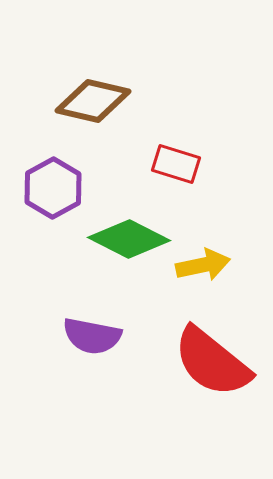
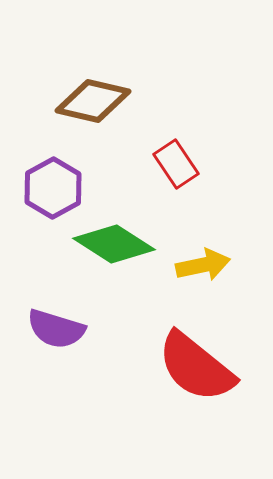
red rectangle: rotated 39 degrees clockwise
green diamond: moved 15 px left, 5 px down; rotated 6 degrees clockwise
purple semicircle: moved 36 px left, 7 px up; rotated 6 degrees clockwise
red semicircle: moved 16 px left, 5 px down
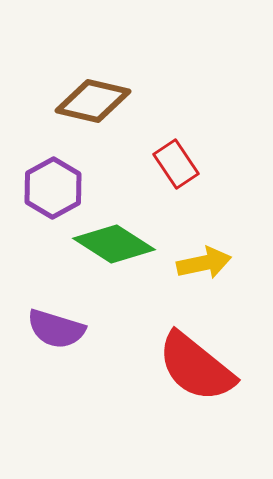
yellow arrow: moved 1 px right, 2 px up
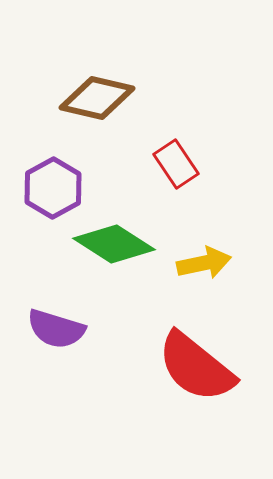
brown diamond: moved 4 px right, 3 px up
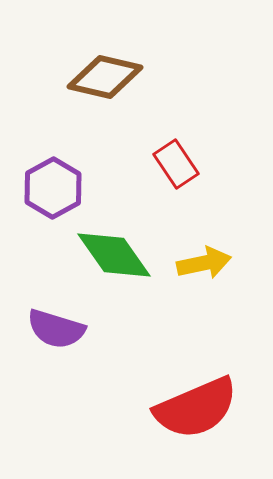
brown diamond: moved 8 px right, 21 px up
green diamond: moved 11 px down; rotated 22 degrees clockwise
red semicircle: moved 41 px down; rotated 62 degrees counterclockwise
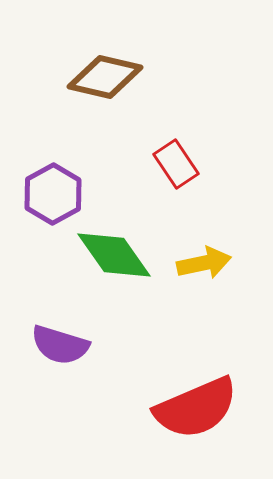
purple hexagon: moved 6 px down
purple semicircle: moved 4 px right, 16 px down
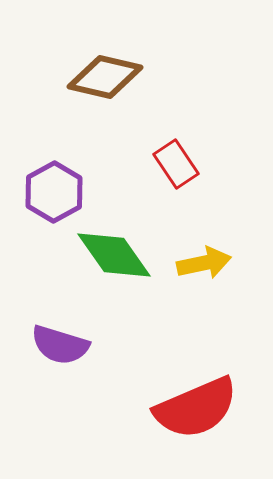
purple hexagon: moved 1 px right, 2 px up
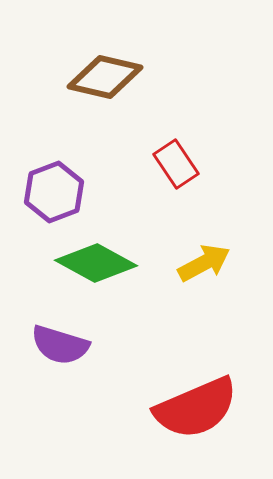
purple hexagon: rotated 8 degrees clockwise
green diamond: moved 18 px left, 8 px down; rotated 26 degrees counterclockwise
yellow arrow: rotated 16 degrees counterclockwise
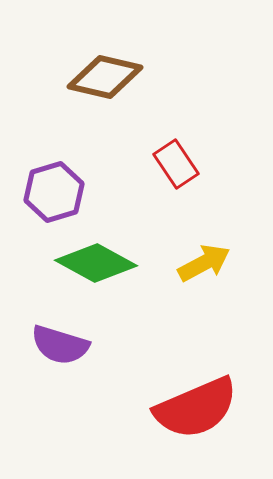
purple hexagon: rotated 4 degrees clockwise
